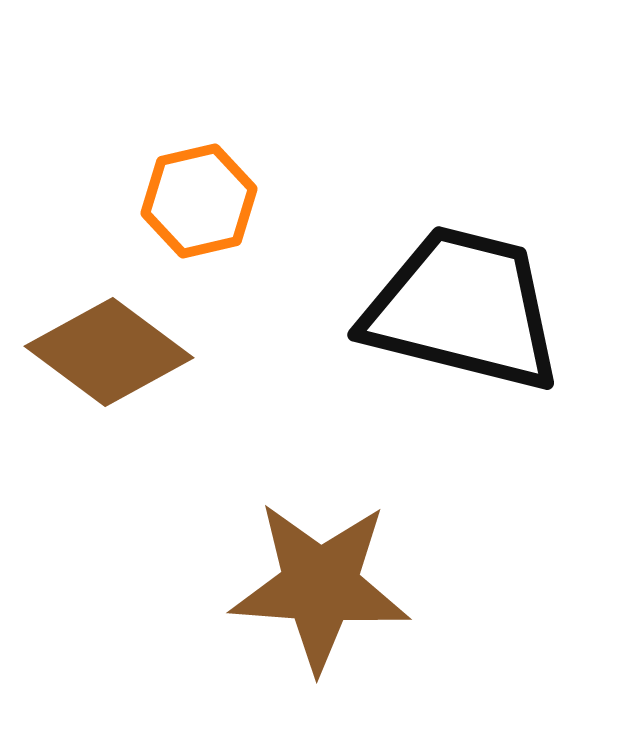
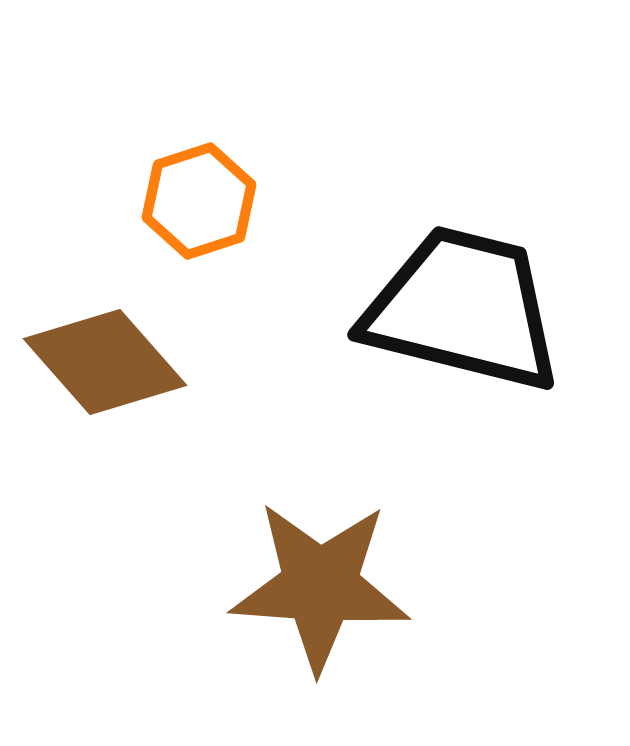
orange hexagon: rotated 5 degrees counterclockwise
brown diamond: moved 4 px left, 10 px down; rotated 12 degrees clockwise
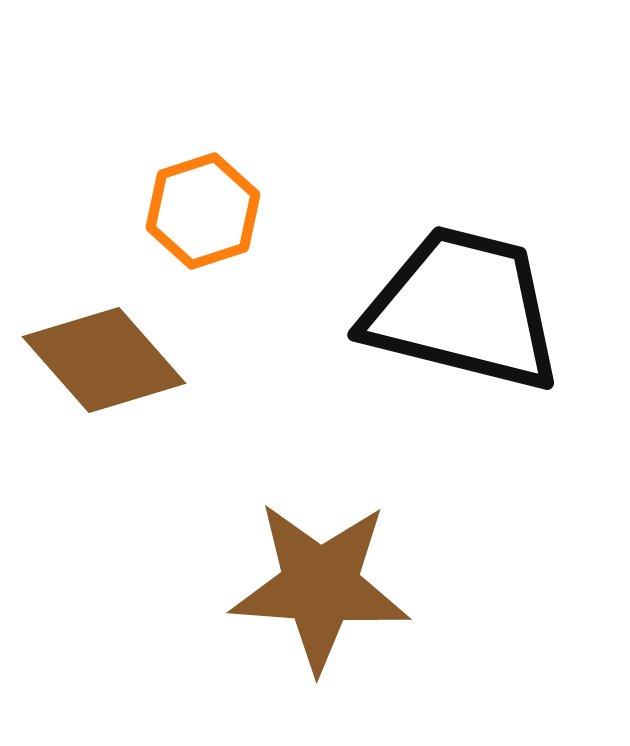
orange hexagon: moved 4 px right, 10 px down
brown diamond: moved 1 px left, 2 px up
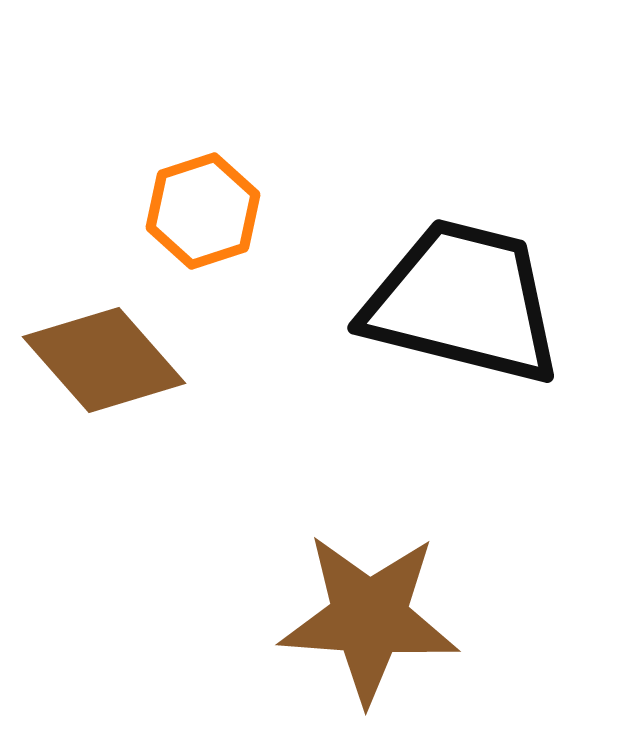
black trapezoid: moved 7 px up
brown star: moved 49 px right, 32 px down
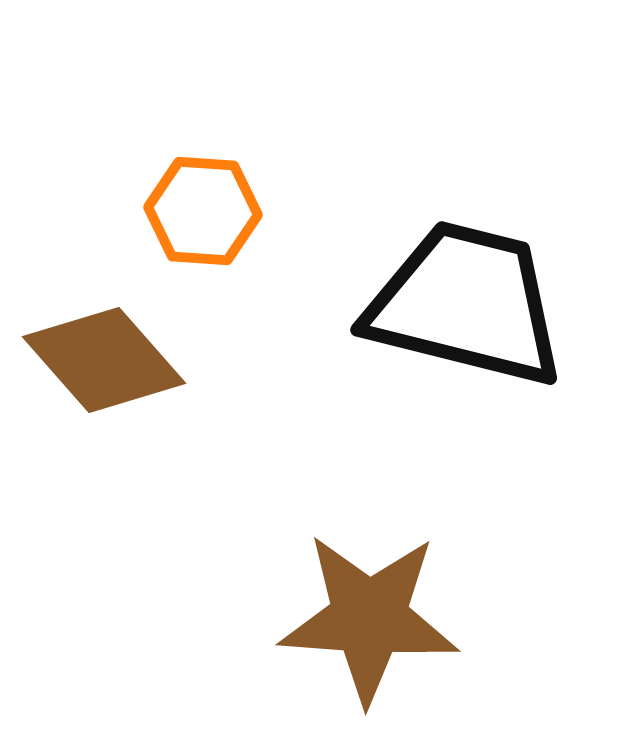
orange hexagon: rotated 22 degrees clockwise
black trapezoid: moved 3 px right, 2 px down
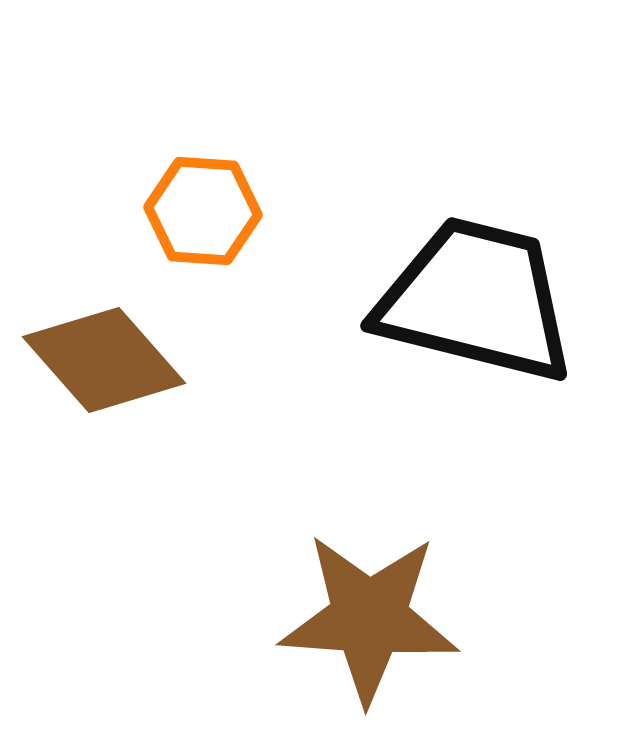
black trapezoid: moved 10 px right, 4 px up
